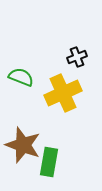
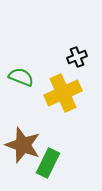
green rectangle: moved 1 px left, 1 px down; rotated 16 degrees clockwise
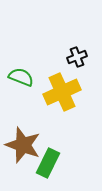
yellow cross: moved 1 px left, 1 px up
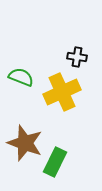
black cross: rotated 30 degrees clockwise
brown star: moved 2 px right, 2 px up
green rectangle: moved 7 px right, 1 px up
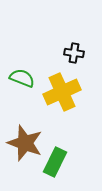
black cross: moved 3 px left, 4 px up
green semicircle: moved 1 px right, 1 px down
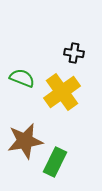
yellow cross: rotated 12 degrees counterclockwise
brown star: moved 2 px up; rotated 30 degrees counterclockwise
